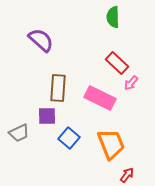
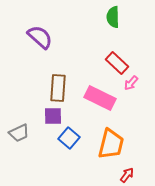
purple semicircle: moved 1 px left, 3 px up
purple square: moved 6 px right
orange trapezoid: rotated 36 degrees clockwise
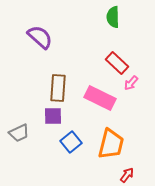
blue square: moved 2 px right, 4 px down; rotated 10 degrees clockwise
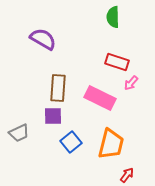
purple semicircle: moved 3 px right, 2 px down; rotated 12 degrees counterclockwise
red rectangle: moved 1 px up; rotated 25 degrees counterclockwise
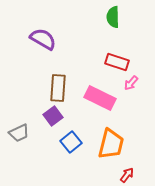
purple square: rotated 36 degrees counterclockwise
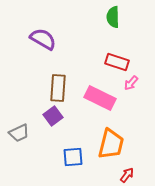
blue square: moved 2 px right, 15 px down; rotated 35 degrees clockwise
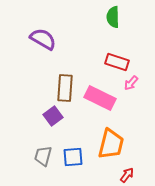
brown rectangle: moved 7 px right
gray trapezoid: moved 24 px right, 23 px down; rotated 130 degrees clockwise
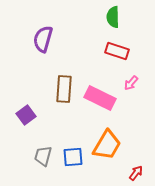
purple semicircle: rotated 104 degrees counterclockwise
red rectangle: moved 11 px up
brown rectangle: moved 1 px left, 1 px down
purple square: moved 27 px left, 1 px up
orange trapezoid: moved 4 px left, 1 px down; rotated 16 degrees clockwise
red arrow: moved 9 px right, 2 px up
